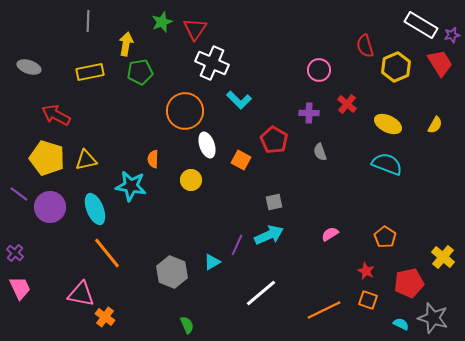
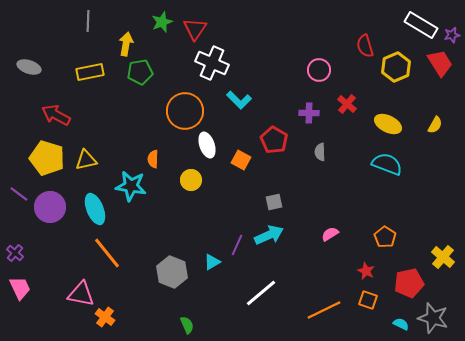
gray semicircle at (320, 152): rotated 18 degrees clockwise
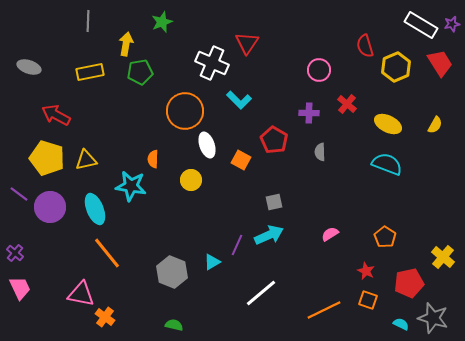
red triangle at (195, 29): moved 52 px right, 14 px down
purple star at (452, 35): moved 11 px up
green semicircle at (187, 325): moved 13 px left; rotated 54 degrees counterclockwise
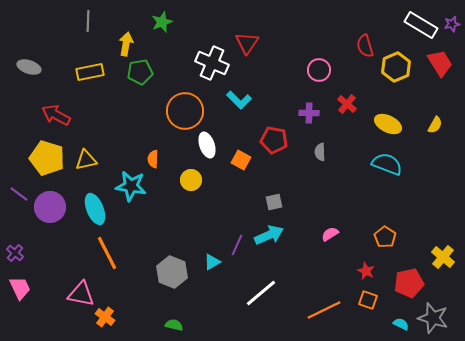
red pentagon at (274, 140): rotated 20 degrees counterclockwise
orange line at (107, 253): rotated 12 degrees clockwise
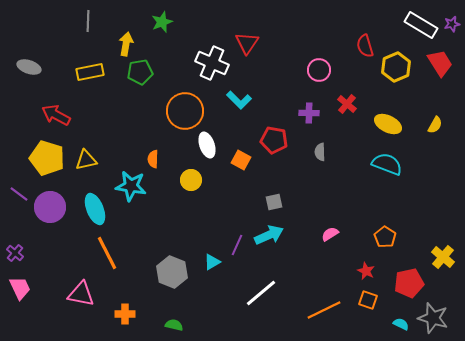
orange cross at (105, 317): moved 20 px right, 3 px up; rotated 36 degrees counterclockwise
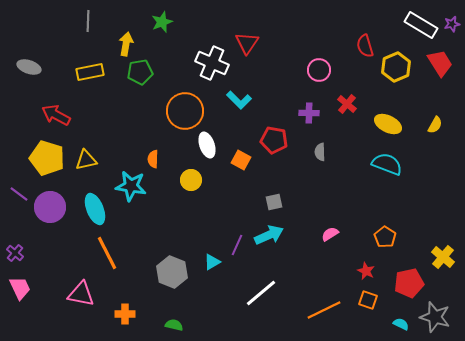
gray star at (433, 318): moved 2 px right, 1 px up
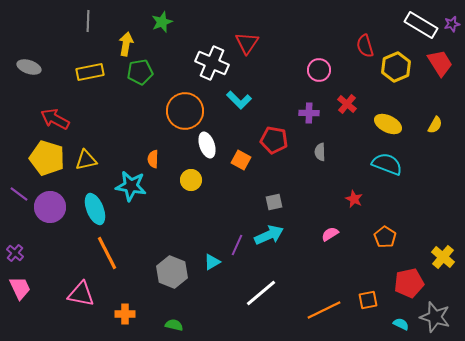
red arrow at (56, 115): moved 1 px left, 4 px down
red star at (366, 271): moved 12 px left, 72 px up
orange square at (368, 300): rotated 30 degrees counterclockwise
